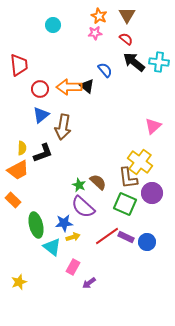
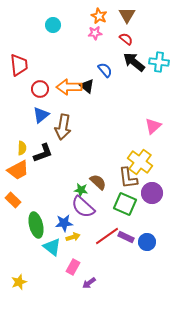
green star: moved 2 px right, 5 px down; rotated 16 degrees counterclockwise
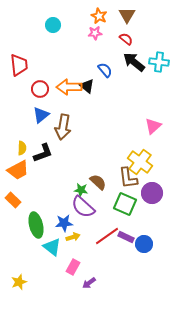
blue circle: moved 3 px left, 2 px down
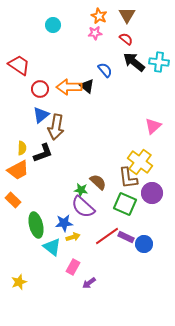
red trapezoid: rotated 50 degrees counterclockwise
brown arrow: moved 7 px left
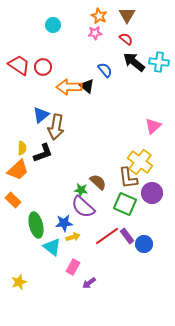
red circle: moved 3 px right, 22 px up
orange trapezoid: rotated 15 degrees counterclockwise
purple rectangle: moved 1 px right, 1 px up; rotated 28 degrees clockwise
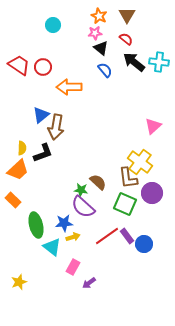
black triangle: moved 14 px right, 38 px up
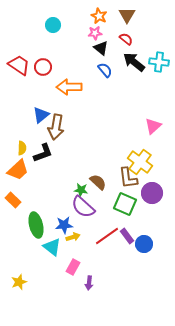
blue star: moved 2 px down
purple arrow: rotated 48 degrees counterclockwise
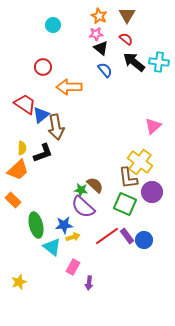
pink star: moved 1 px right, 1 px down
red trapezoid: moved 6 px right, 39 px down
brown arrow: rotated 20 degrees counterclockwise
brown semicircle: moved 3 px left, 3 px down
purple circle: moved 1 px up
blue circle: moved 4 px up
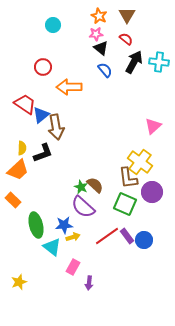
black arrow: rotated 80 degrees clockwise
green star: moved 3 px up; rotated 16 degrees clockwise
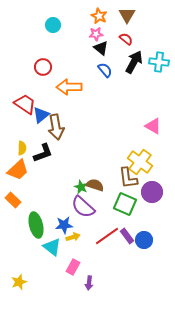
pink triangle: rotated 48 degrees counterclockwise
brown semicircle: rotated 24 degrees counterclockwise
